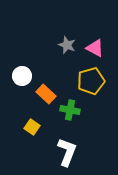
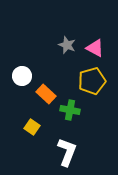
yellow pentagon: moved 1 px right
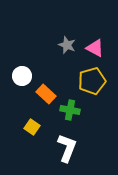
white L-shape: moved 4 px up
